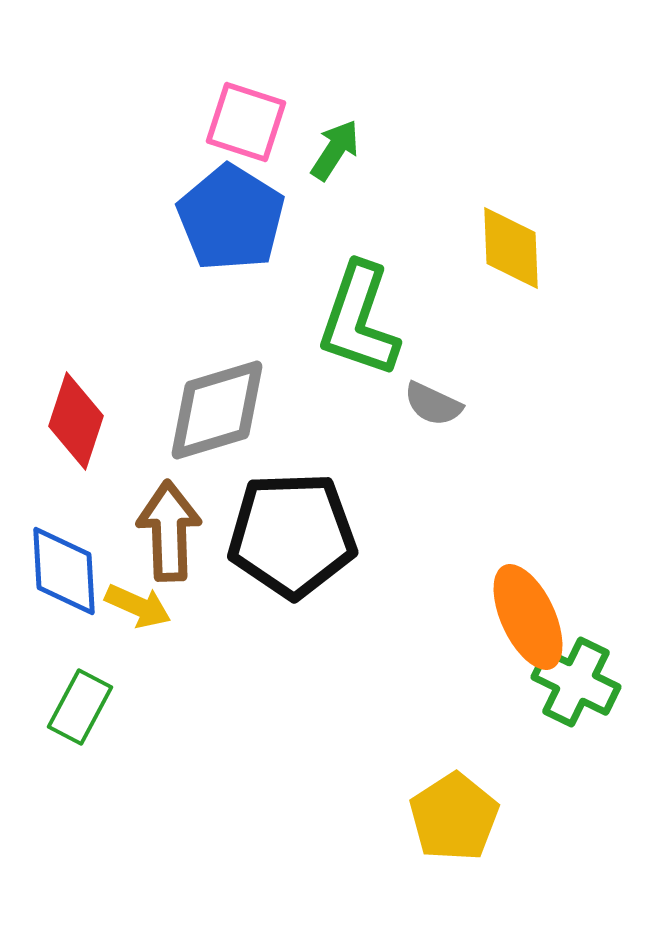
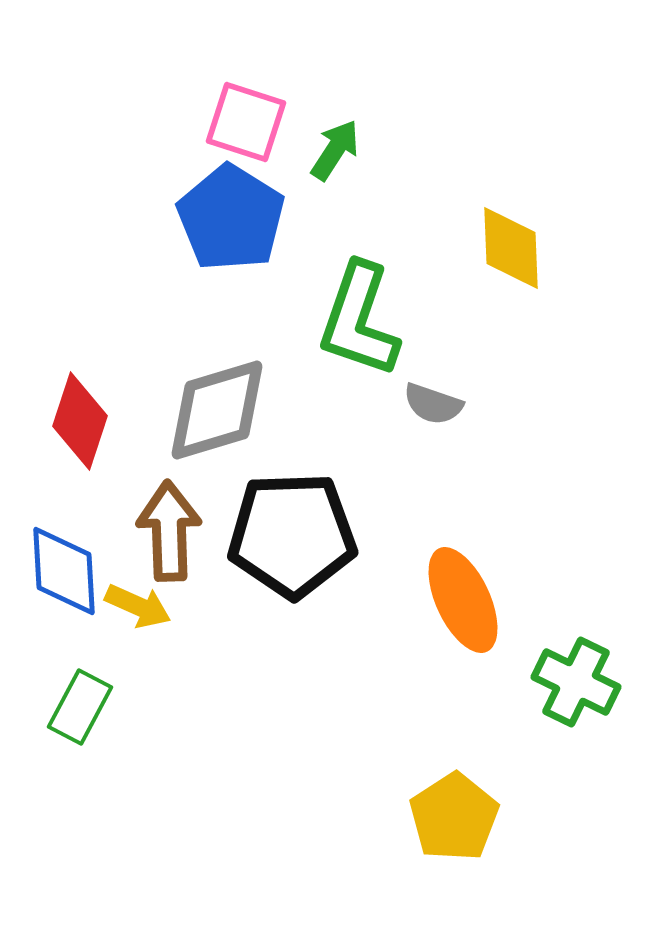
gray semicircle: rotated 6 degrees counterclockwise
red diamond: moved 4 px right
orange ellipse: moved 65 px left, 17 px up
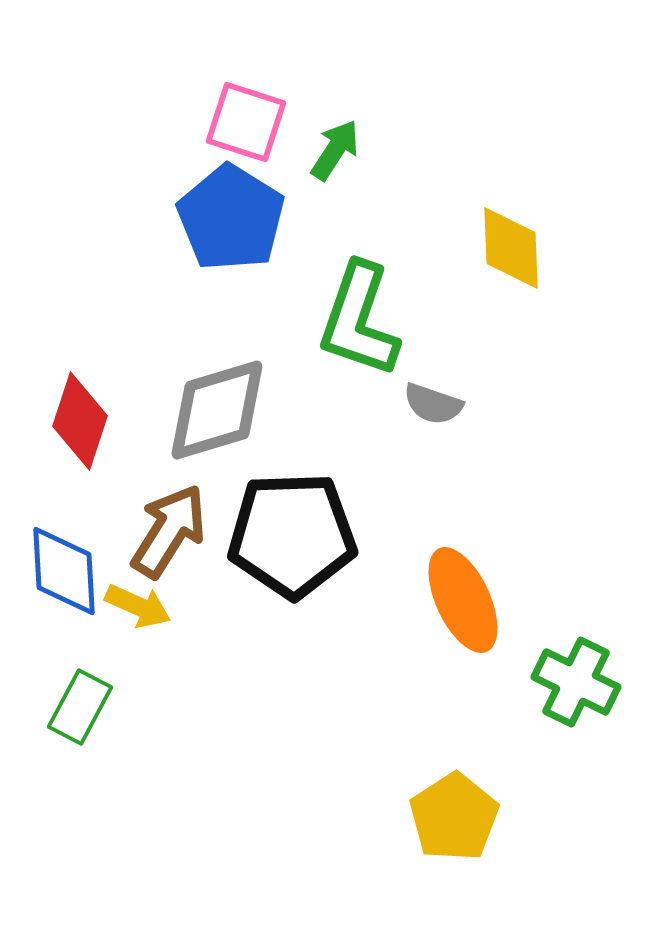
brown arrow: rotated 34 degrees clockwise
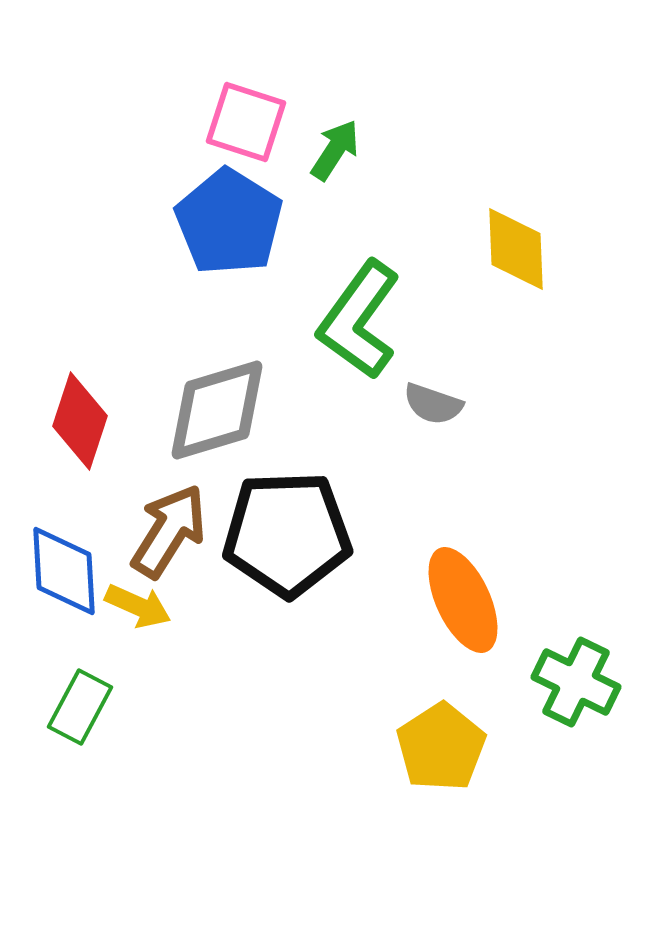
blue pentagon: moved 2 px left, 4 px down
yellow diamond: moved 5 px right, 1 px down
green L-shape: rotated 17 degrees clockwise
black pentagon: moved 5 px left, 1 px up
yellow pentagon: moved 13 px left, 70 px up
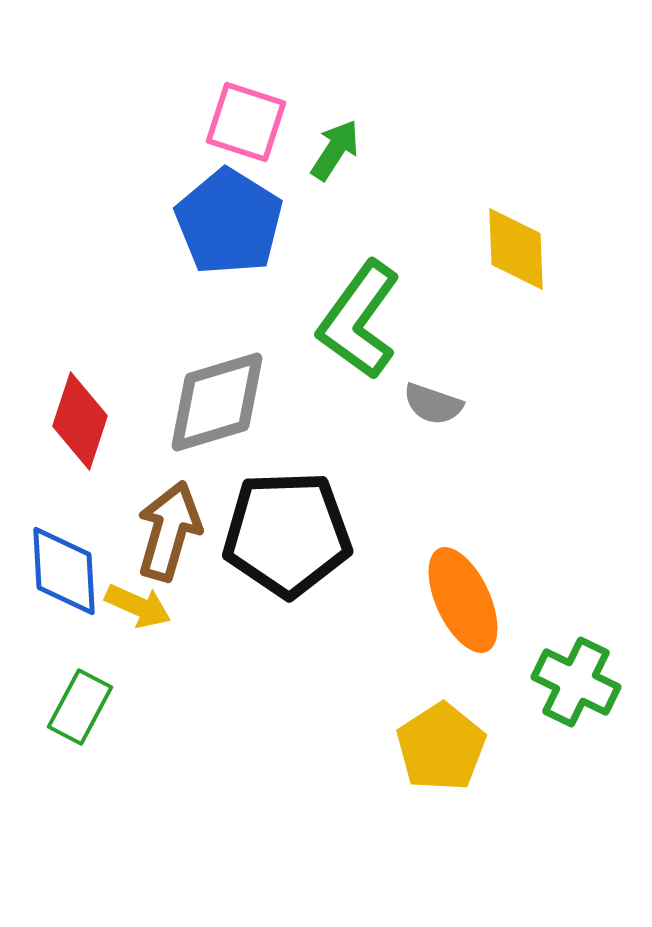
gray diamond: moved 8 px up
brown arrow: rotated 16 degrees counterclockwise
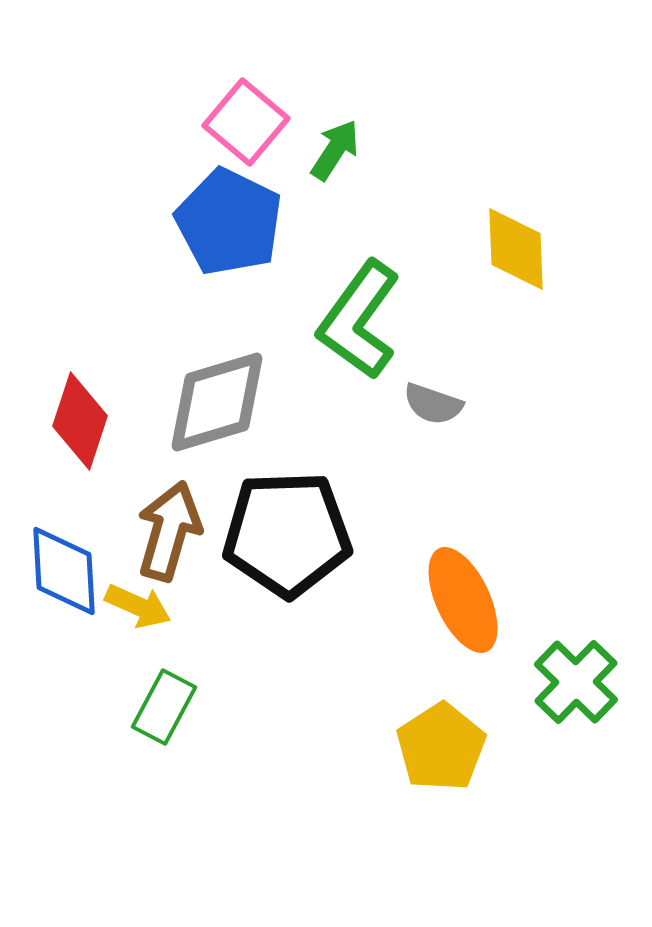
pink square: rotated 22 degrees clockwise
blue pentagon: rotated 6 degrees counterclockwise
green cross: rotated 18 degrees clockwise
green rectangle: moved 84 px right
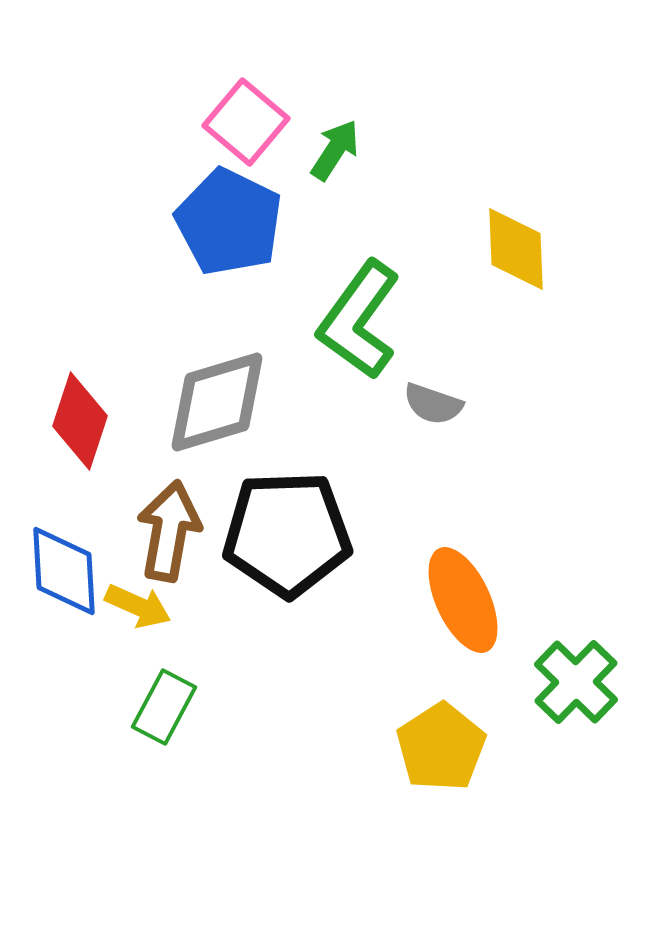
brown arrow: rotated 6 degrees counterclockwise
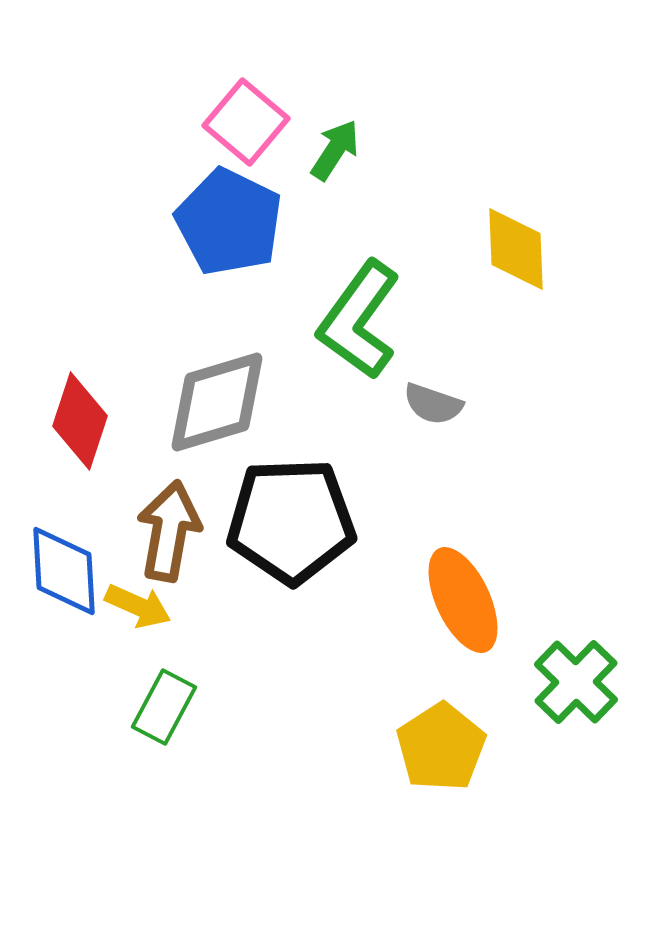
black pentagon: moved 4 px right, 13 px up
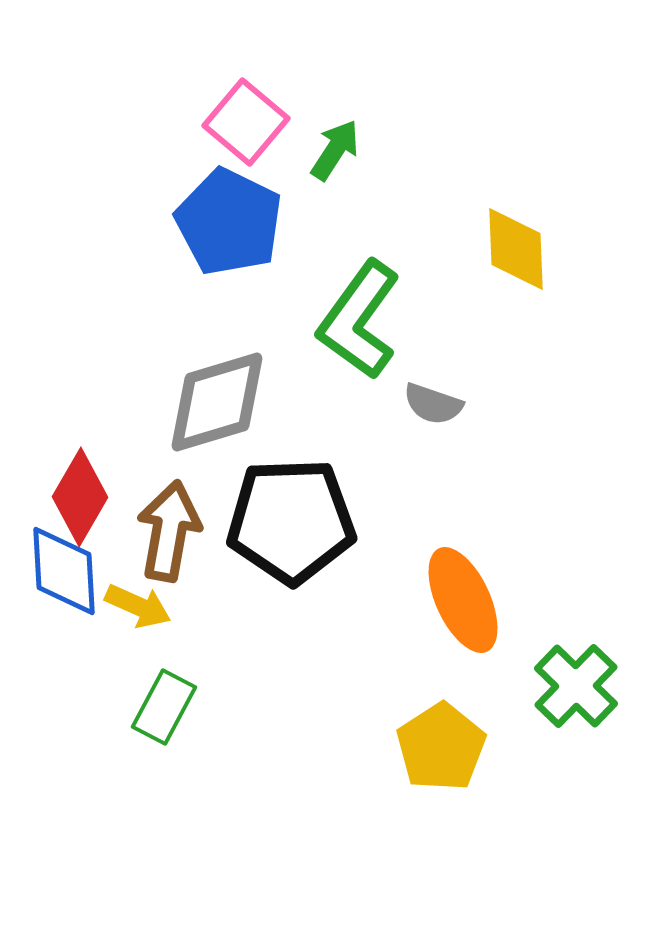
red diamond: moved 76 px down; rotated 12 degrees clockwise
green cross: moved 4 px down
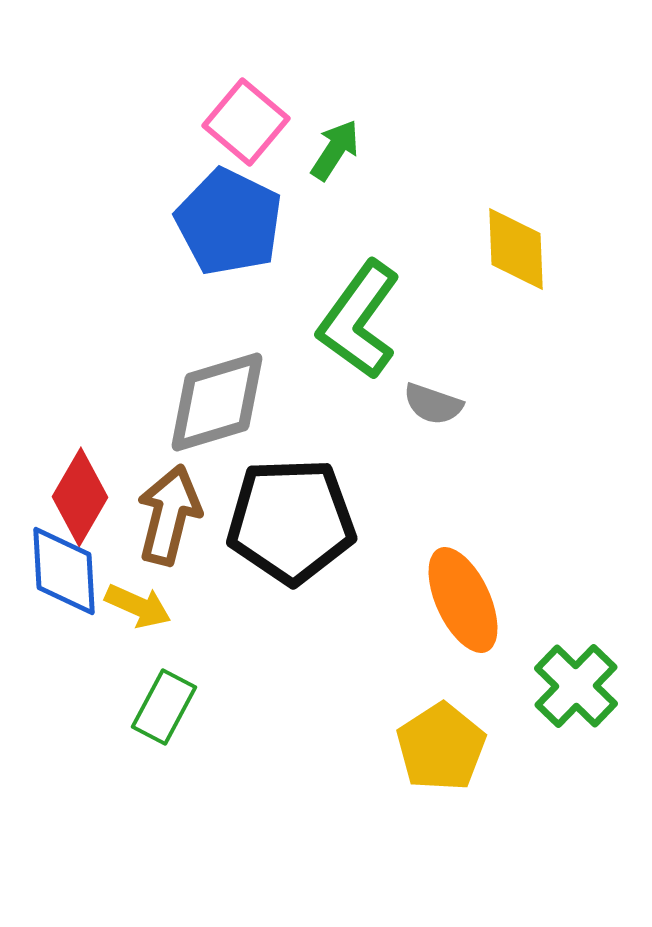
brown arrow: moved 16 px up; rotated 4 degrees clockwise
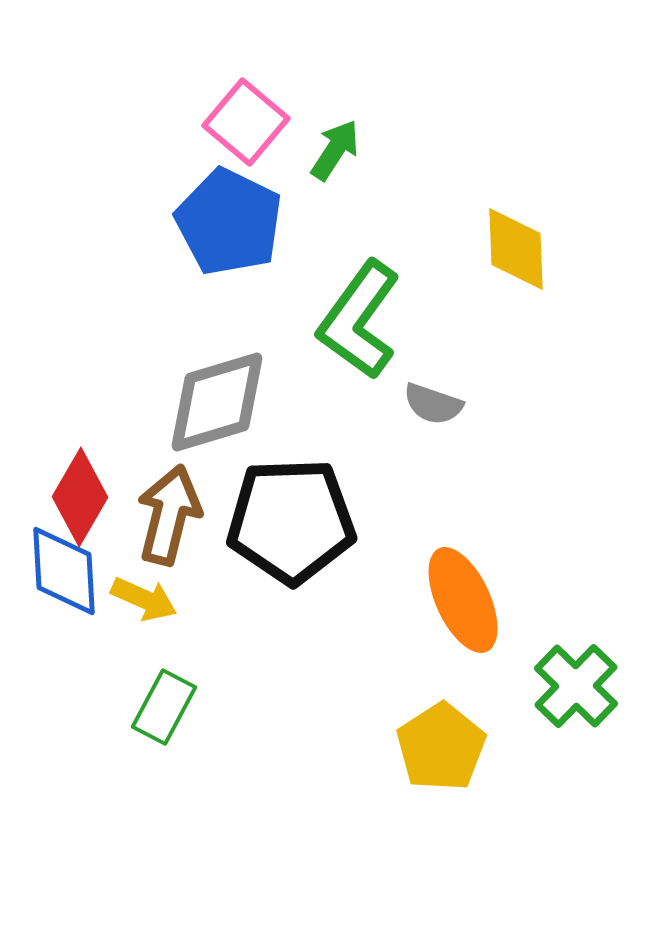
yellow arrow: moved 6 px right, 7 px up
